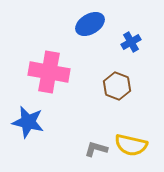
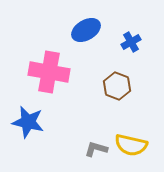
blue ellipse: moved 4 px left, 6 px down
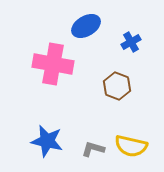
blue ellipse: moved 4 px up
pink cross: moved 4 px right, 8 px up
blue star: moved 19 px right, 19 px down
yellow semicircle: moved 1 px down
gray L-shape: moved 3 px left
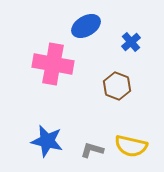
blue cross: rotated 12 degrees counterclockwise
gray L-shape: moved 1 px left, 1 px down
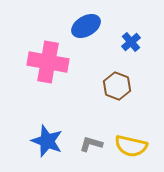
pink cross: moved 5 px left, 2 px up
blue star: rotated 8 degrees clockwise
gray L-shape: moved 1 px left, 6 px up
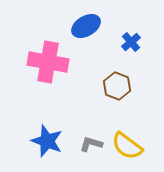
yellow semicircle: moved 4 px left; rotated 24 degrees clockwise
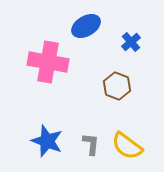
gray L-shape: rotated 80 degrees clockwise
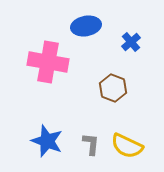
blue ellipse: rotated 20 degrees clockwise
brown hexagon: moved 4 px left, 2 px down
yellow semicircle: rotated 12 degrees counterclockwise
